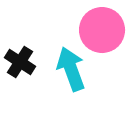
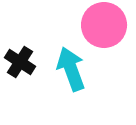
pink circle: moved 2 px right, 5 px up
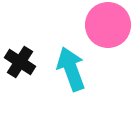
pink circle: moved 4 px right
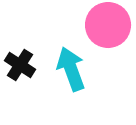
black cross: moved 3 px down
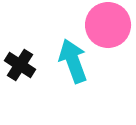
cyan arrow: moved 2 px right, 8 px up
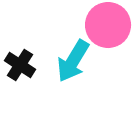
cyan arrow: rotated 129 degrees counterclockwise
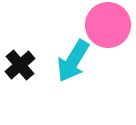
black cross: rotated 16 degrees clockwise
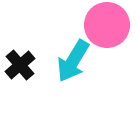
pink circle: moved 1 px left
